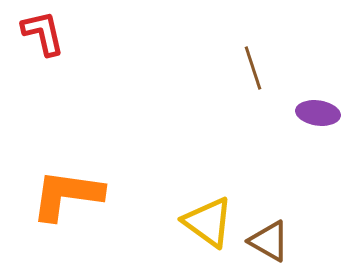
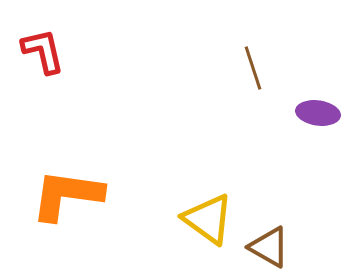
red L-shape: moved 18 px down
yellow triangle: moved 3 px up
brown triangle: moved 6 px down
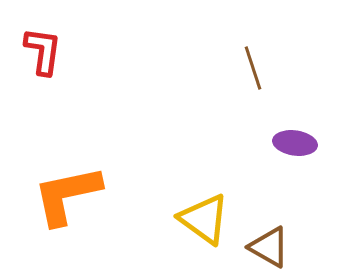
red L-shape: rotated 21 degrees clockwise
purple ellipse: moved 23 px left, 30 px down
orange L-shape: rotated 20 degrees counterclockwise
yellow triangle: moved 4 px left
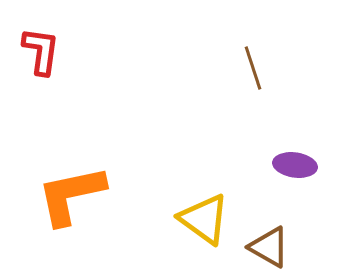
red L-shape: moved 2 px left
purple ellipse: moved 22 px down
orange L-shape: moved 4 px right
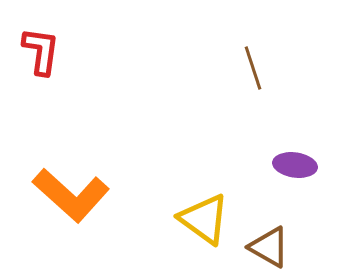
orange L-shape: rotated 126 degrees counterclockwise
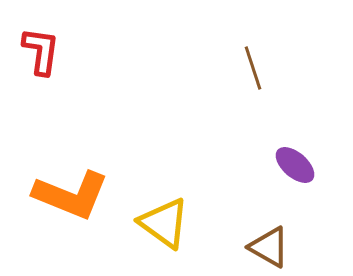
purple ellipse: rotated 33 degrees clockwise
orange L-shape: rotated 20 degrees counterclockwise
yellow triangle: moved 40 px left, 4 px down
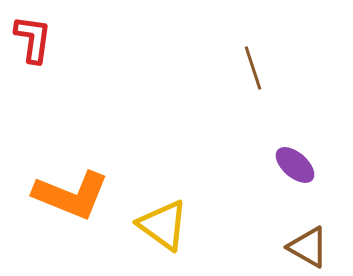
red L-shape: moved 8 px left, 12 px up
yellow triangle: moved 1 px left, 2 px down
brown triangle: moved 39 px right
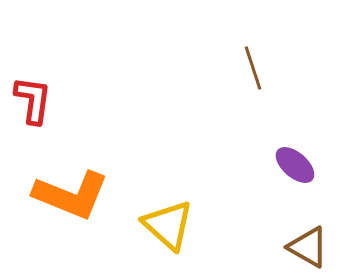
red L-shape: moved 61 px down
yellow triangle: moved 5 px right; rotated 6 degrees clockwise
